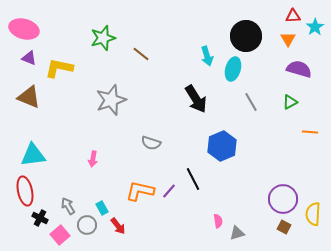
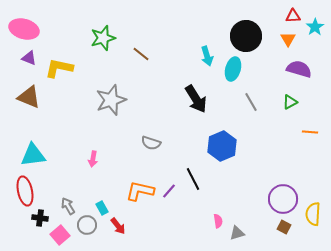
black cross: rotated 21 degrees counterclockwise
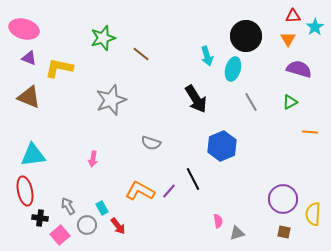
orange L-shape: rotated 16 degrees clockwise
brown square: moved 5 px down; rotated 16 degrees counterclockwise
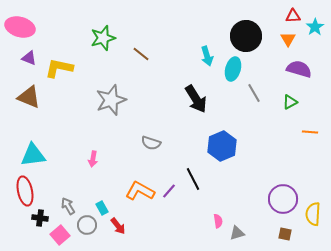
pink ellipse: moved 4 px left, 2 px up
gray line: moved 3 px right, 9 px up
brown square: moved 1 px right, 2 px down
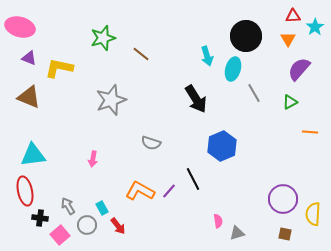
purple semicircle: rotated 65 degrees counterclockwise
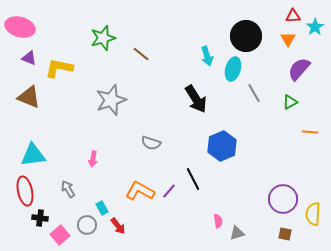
gray arrow: moved 17 px up
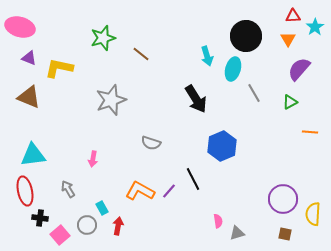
red arrow: rotated 132 degrees counterclockwise
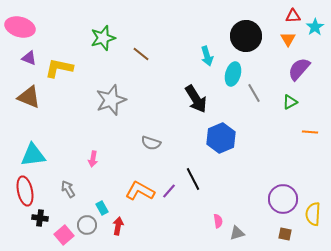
cyan ellipse: moved 5 px down
blue hexagon: moved 1 px left, 8 px up
pink square: moved 4 px right
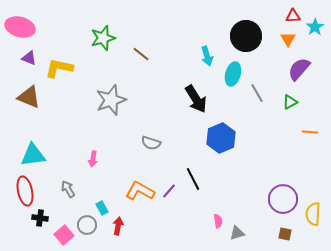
gray line: moved 3 px right
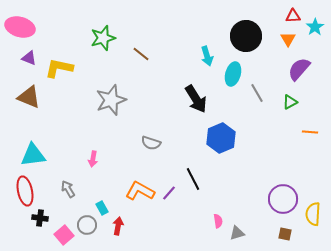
purple line: moved 2 px down
